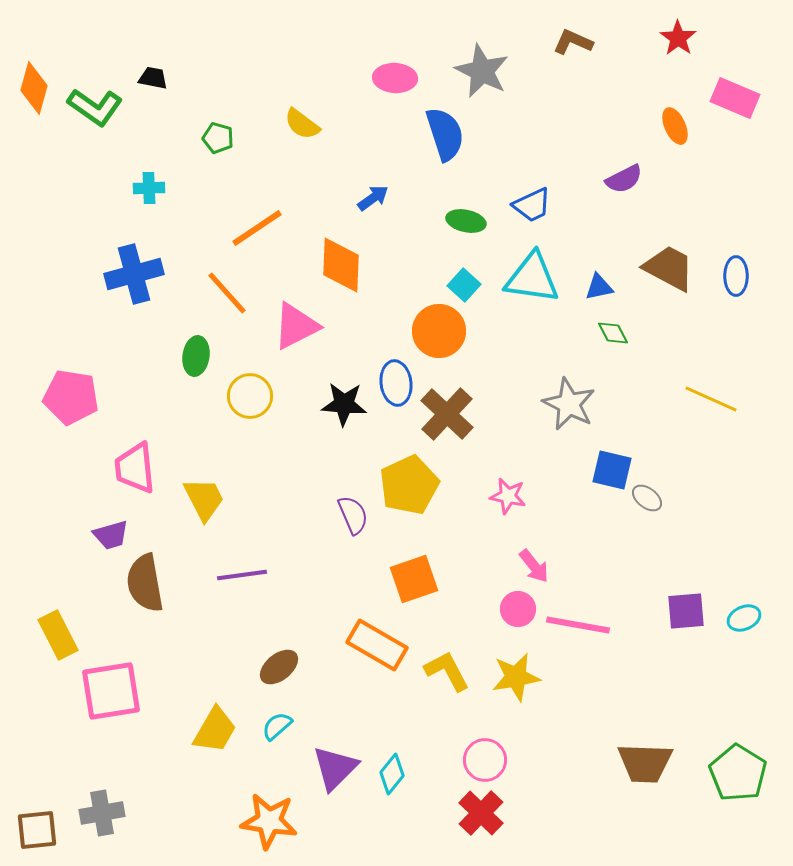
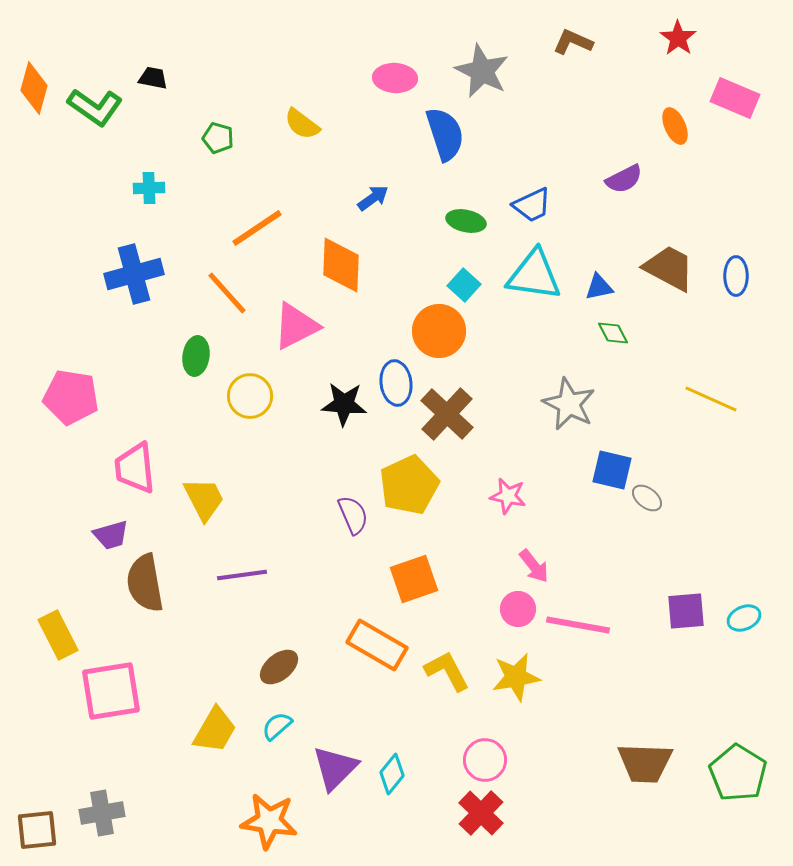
cyan triangle at (532, 278): moved 2 px right, 3 px up
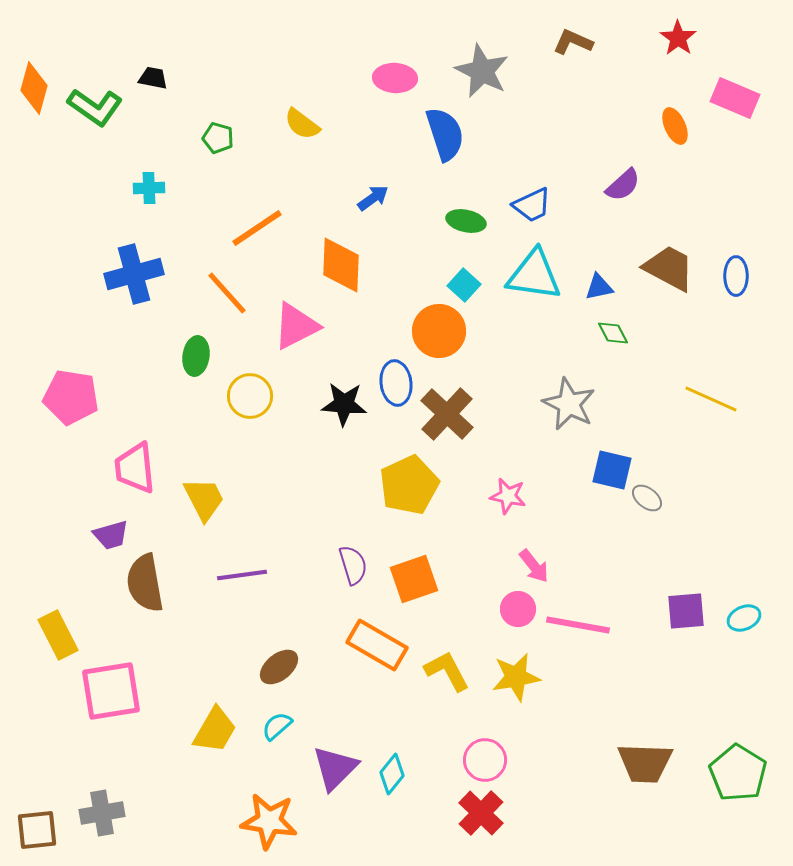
purple semicircle at (624, 179): moved 1 px left, 6 px down; rotated 15 degrees counterclockwise
purple semicircle at (353, 515): moved 50 px down; rotated 6 degrees clockwise
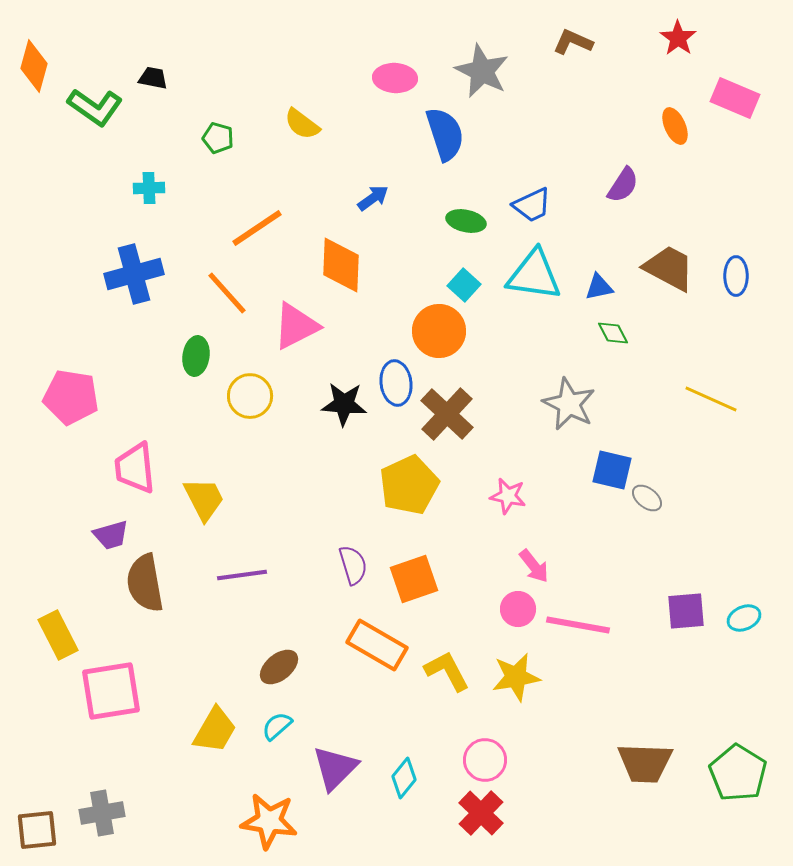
orange diamond at (34, 88): moved 22 px up
purple semicircle at (623, 185): rotated 15 degrees counterclockwise
cyan diamond at (392, 774): moved 12 px right, 4 px down
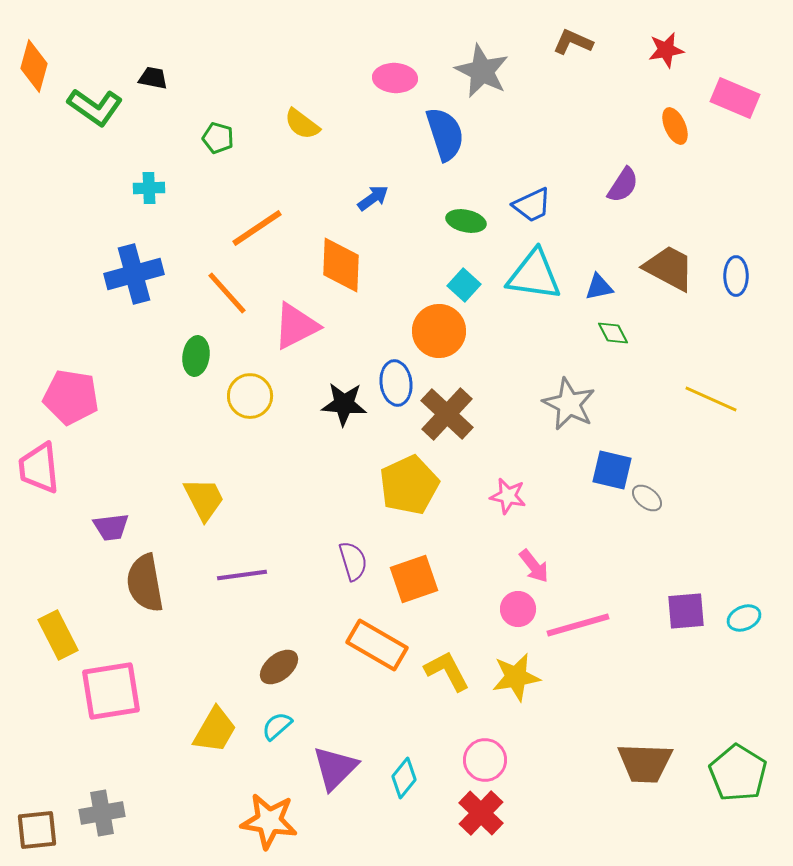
red star at (678, 38): moved 12 px left, 12 px down; rotated 27 degrees clockwise
pink trapezoid at (135, 468): moved 96 px left
purple trapezoid at (111, 535): moved 8 px up; rotated 9 degrees clockwise
purple semicircle at (353, 565): moved 4 px up
pink line at (578, 625): rotated 26 degrees counterclockwise
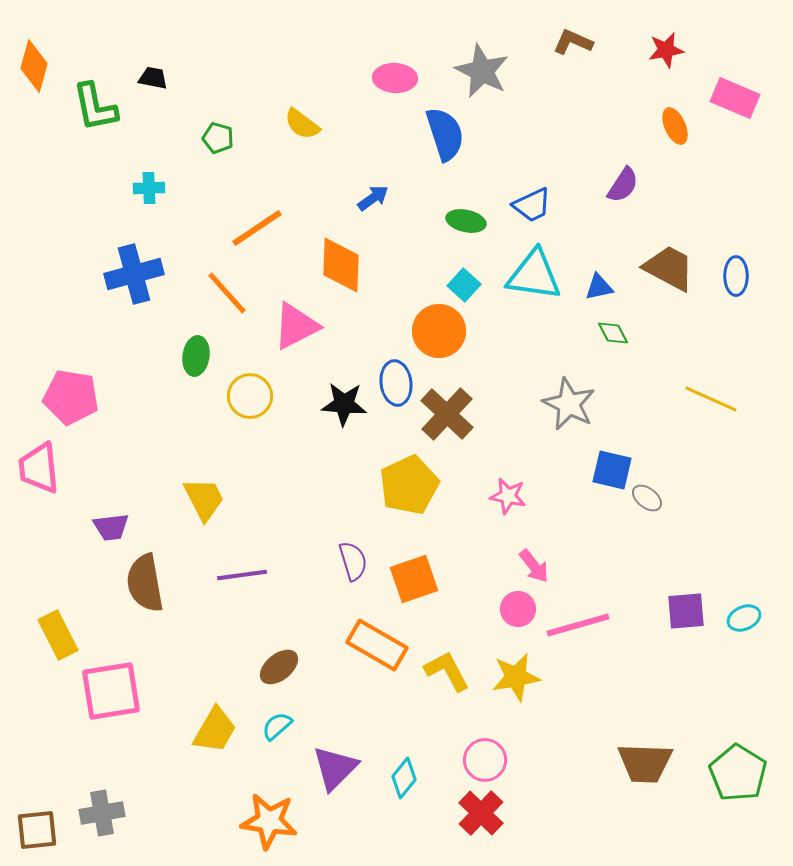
green L-shape at (95, 107): rotated 44 degrees clockwise
